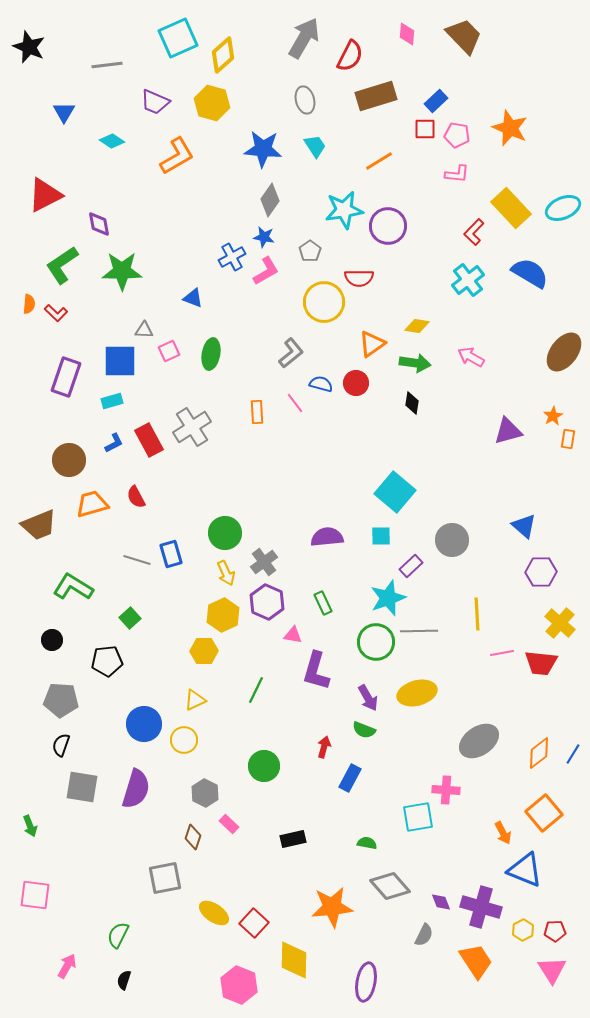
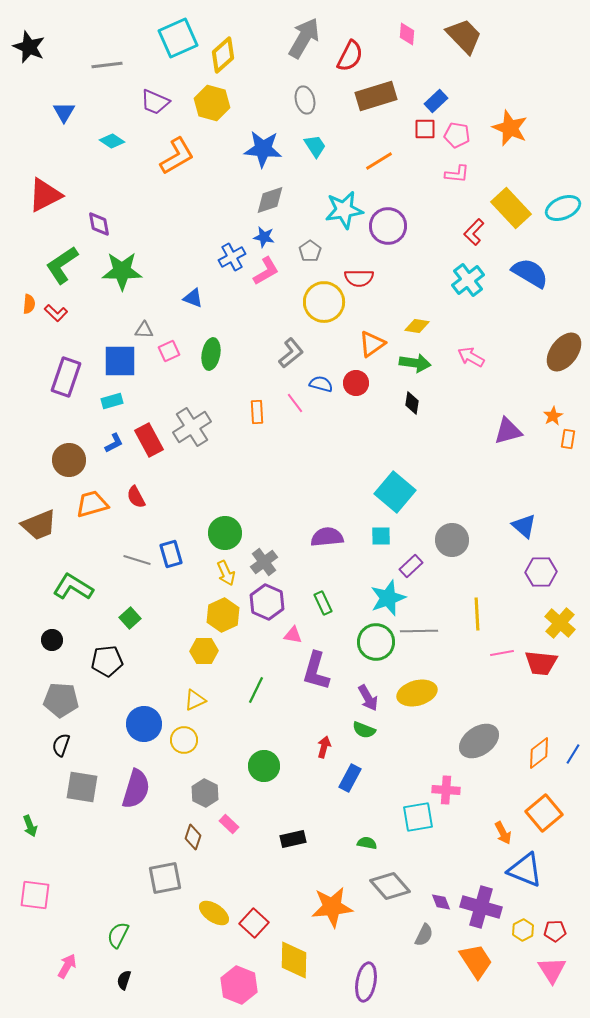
gray diamond at (270, 200): rotated 36 degrees clockwise
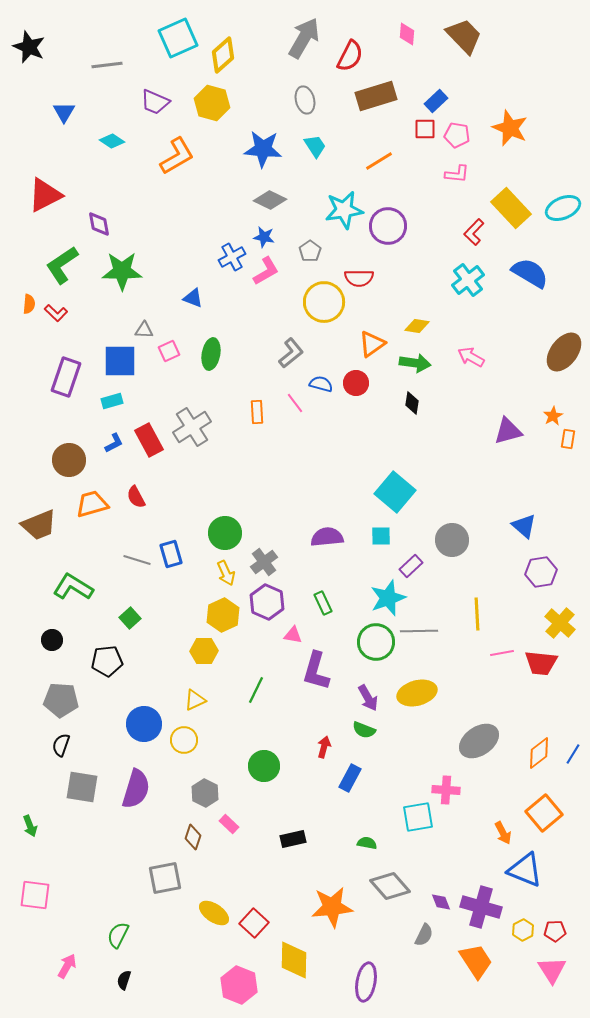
gray diamond at (270, 200): rotated 44 degrees clockwise
purple hexagon at (541, 572): rotated 8 degrees counterclockwise
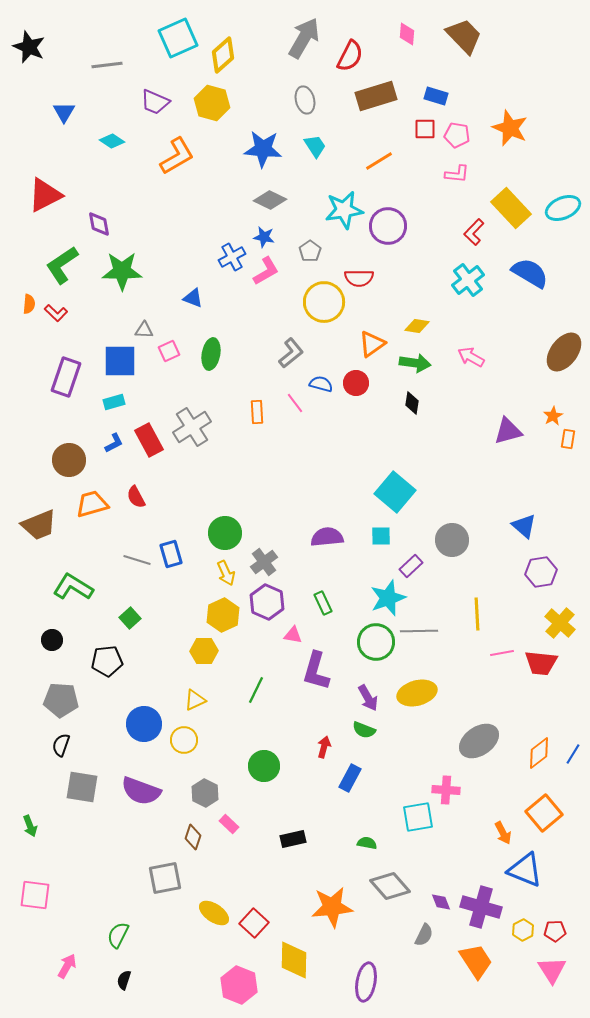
blue rectangle at (436, 101): moved 5 px up; rotated 60 degrees clockwise
cyan rectangle at (112, 401): moved 2 px right, 1 px down
purple semicircle at (136, 789): moved 5 px right, 2 px down; rotated 93 degrees clockwise
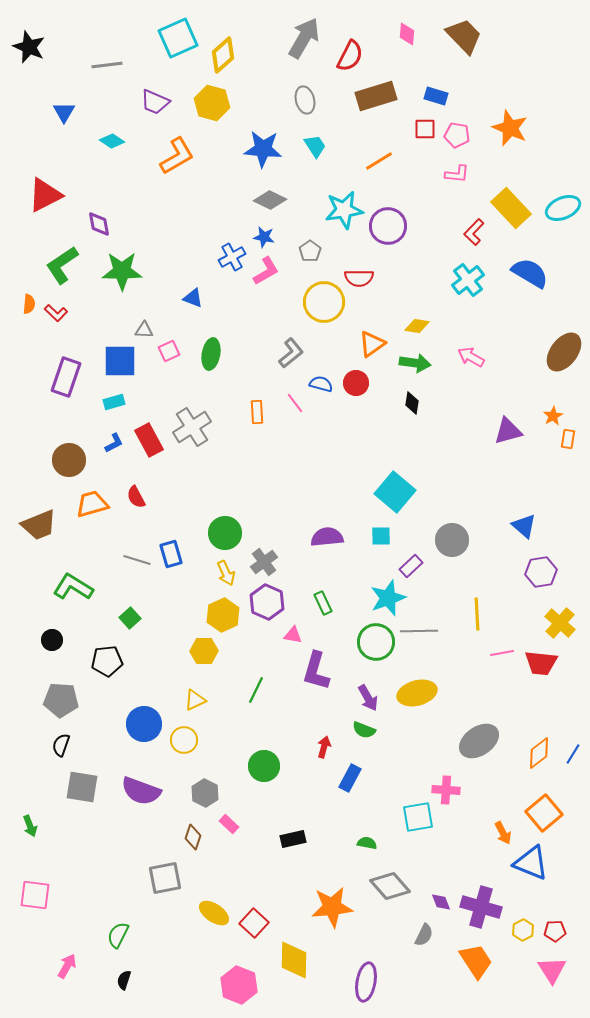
blue triangle at (525, 870): moved 6 px right, 7 px up
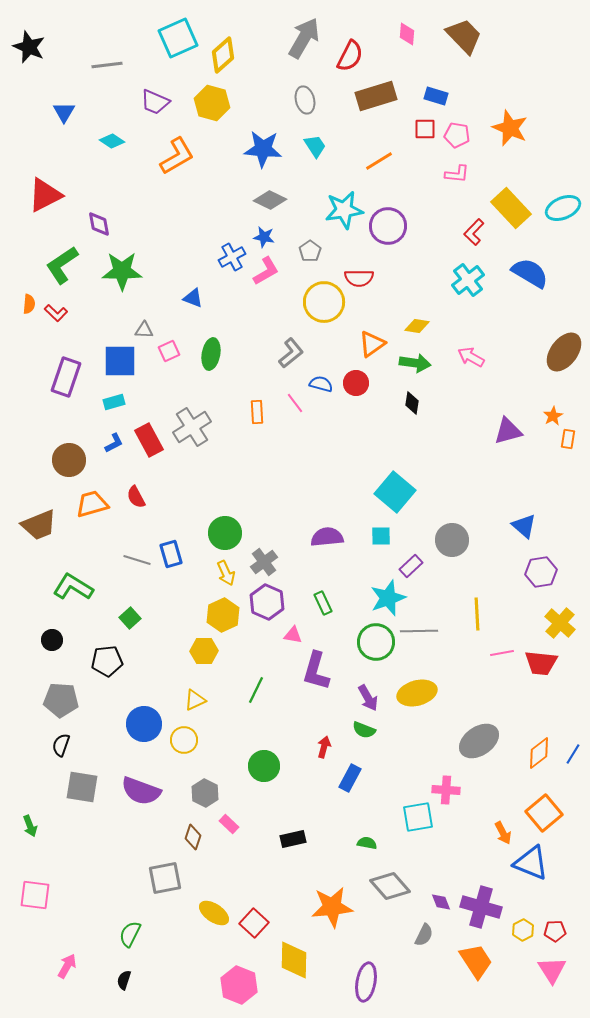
green semicircle at (118, 935): moved 12 px right, 1 px up
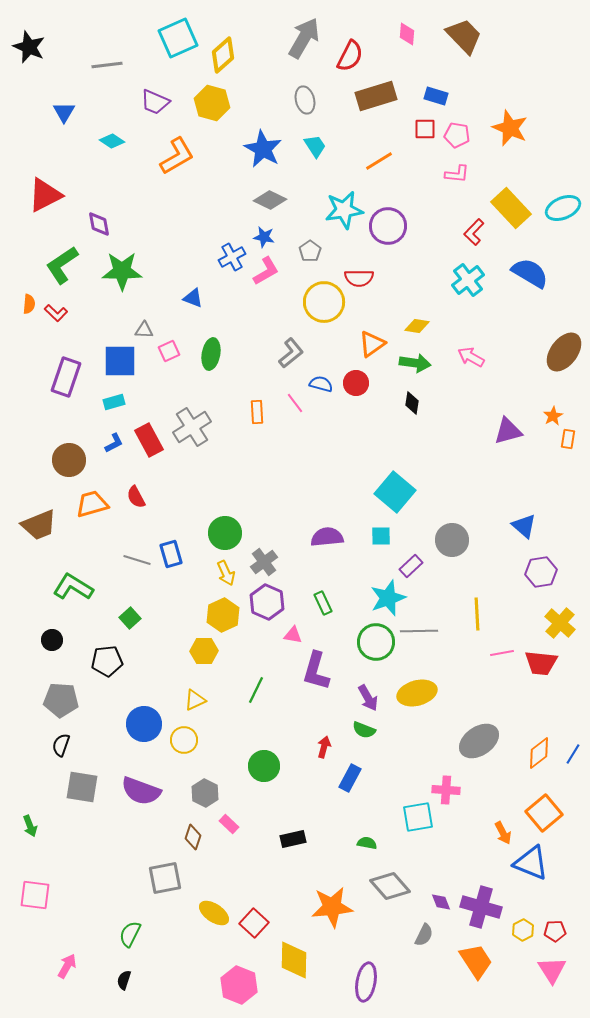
blue star at (263, 149): rotated 24 degrees clockwise
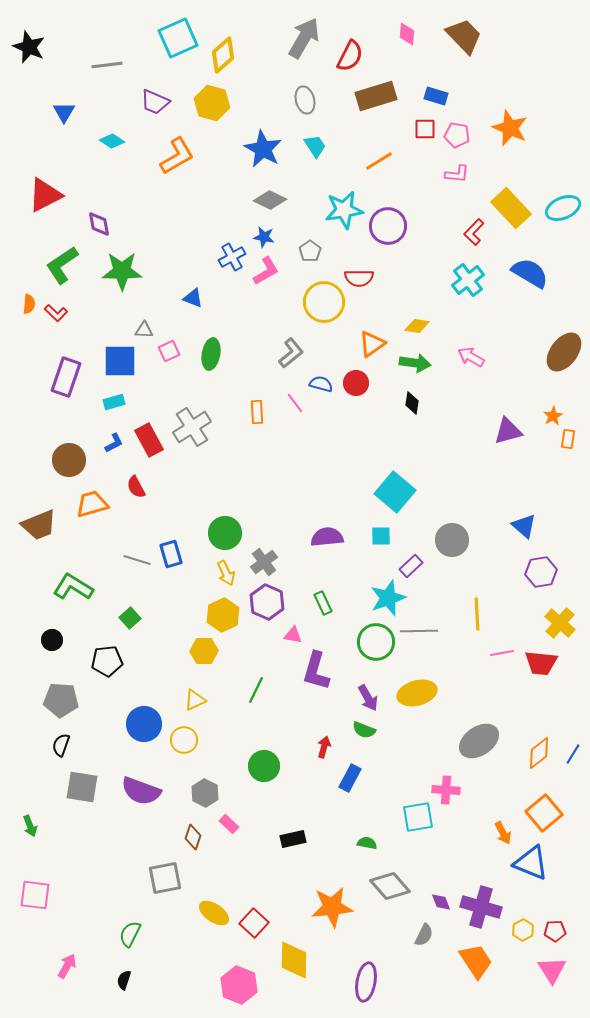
red semicircle at (136, 497): moved 10 px up
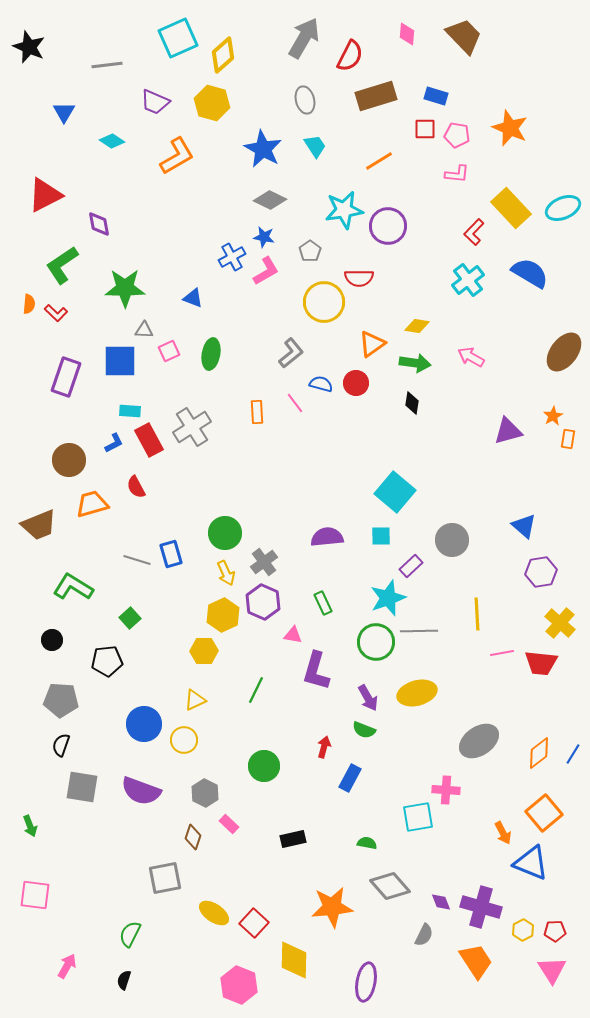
green star at (122, 271): moved 3 px right, 17 px down
cyan rectangle at (114, 402): moved 16 px right, 9 px down; rotated 20 degrees clockwise
purple hexagon at (267, 602): moved 4 px left
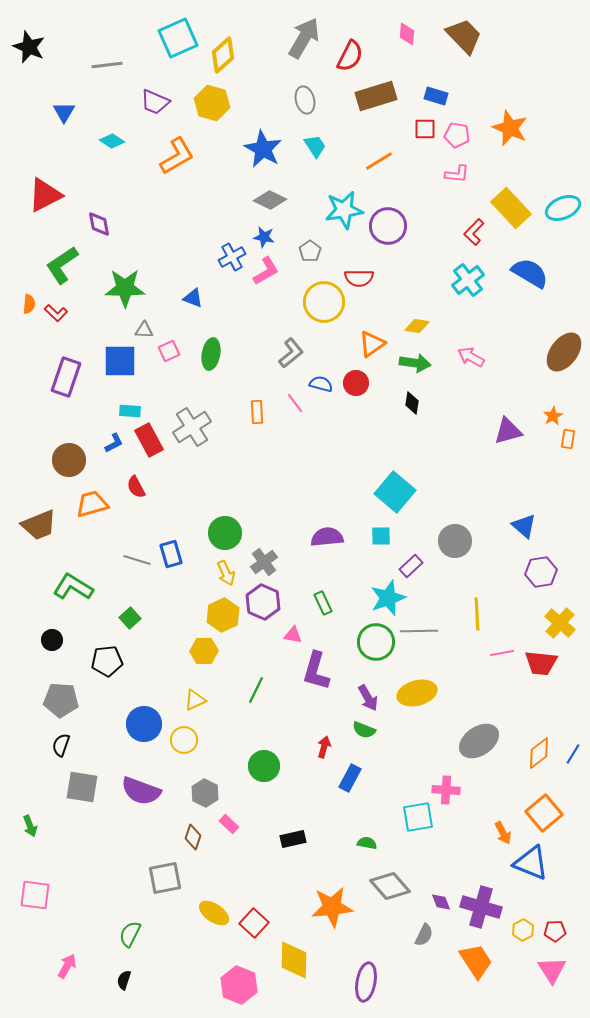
gray circle at (452, 540): moved 3 px right, 1 px down
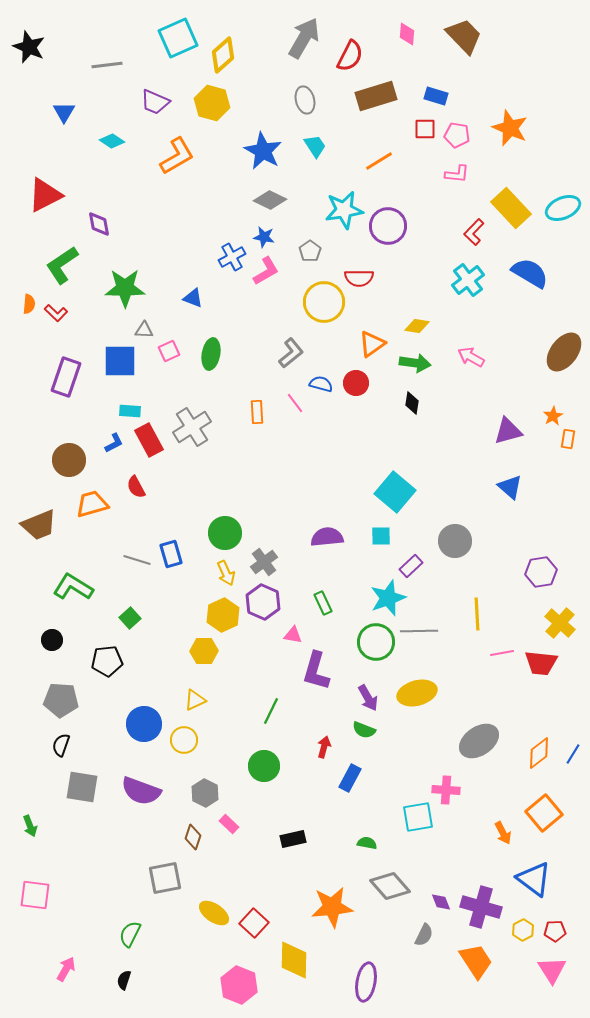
blue star at (263, 149): moved 2 px down
blue triangle at (524, 526): moved 14 px left, 39 px up
green line at (256, 690): moved 15 px right, 21 px down
blue triangle at (531, 863): moved 3 px right, 16 px down; rotated 15 degrees clockwise
pink arrow at (67, 966): moved 1 px left, 3 px down
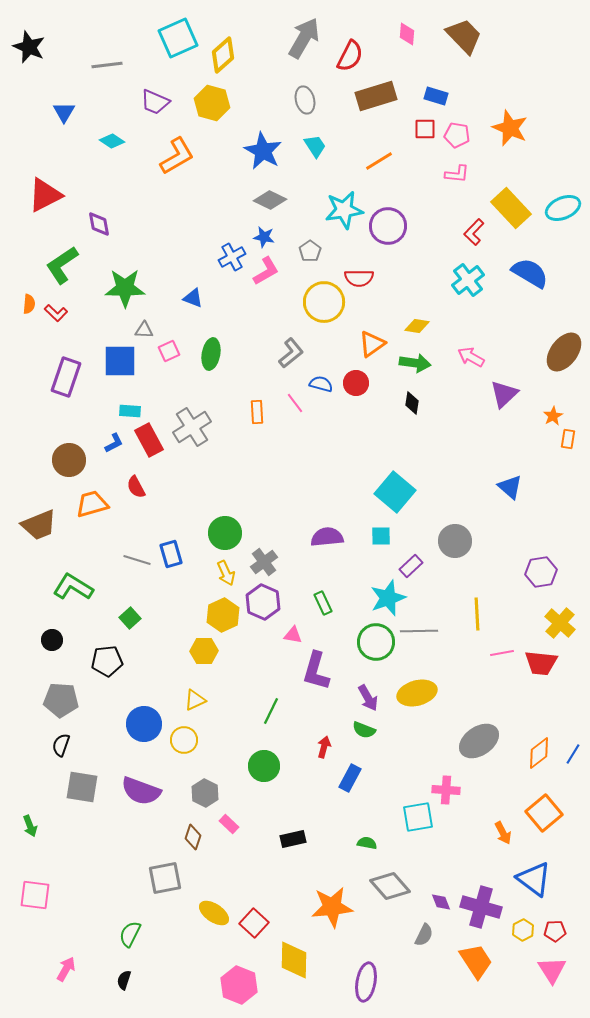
purple triangle at (508, 431): moved 4 px left, 37 px up; rotated 28 degrees counterclockwise
